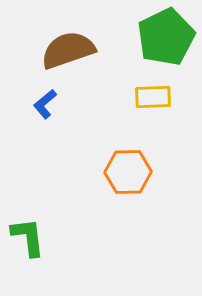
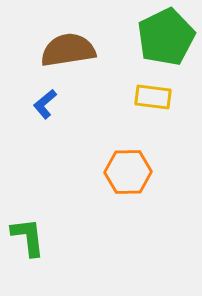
brown semicircle: rotated 10 degrees clockwise
yellow rectangle: rotated 9 degrees clockwise
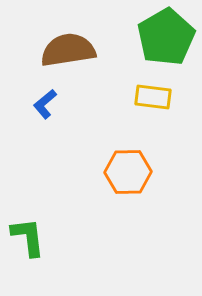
green pentagon: rotated 4 degrees counterclockwise
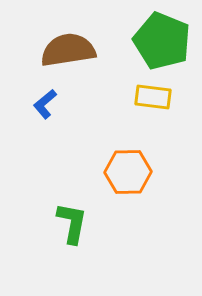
green pentagon: moved 4 px left, 4 px down; rotated 20 degrees counterclockwise
green L-shape: moved 44 px right, 14 px up; rotated 18 degrees clockwise
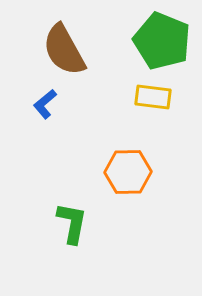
brown semicircle: moved 4 px left; rotated 110 degrees counterclockwise
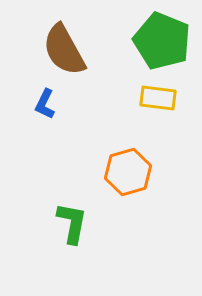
yellow rectangle: moved 5 px right, 1 px down
blue L-shape: rotated 24 degrees counterclockwise
orange hexagon: rotated 15 degrees counterclockwise
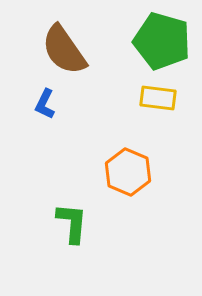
green pentagon: rotated 6 degrees counterclockwise
brown semicircle: rotated 6 degrees counterclockwise
orange hexagon: rotated 21 degrees counterclockwise
green L-shape: rotated 6 degrees counterclockwise
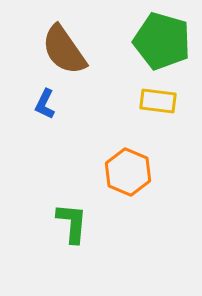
yellow rectangle: moved 3 px down
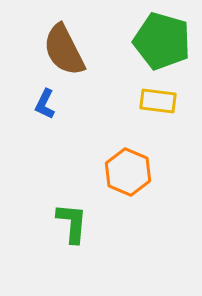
brown semicircle: rotated 8 degrees clockwise
